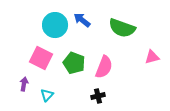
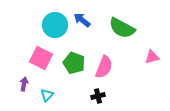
green semicircle: rotated 8 degrees clockwise
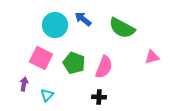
blue arrow: moved 1 px right, 1 px up
black cross: moved 1 px right, 1 px down; rotated 16 degrees clockwise
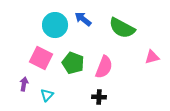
green pentagon: moved 1 px left
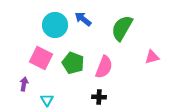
green semicircle: rotated 92 degrees clockwise
cyan triangle: moved 5 px down; rotated 16 degrees counterclockwise
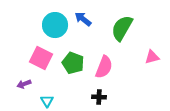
purple arrow: rotated 120 degrees counterclockwise
cyan triangle: moved 1 px down
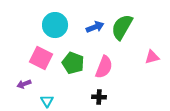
blue arrow: moved 12 px right, 8 px down; rotated 120 degrees clockwise
green semicircle: moved 1 px up
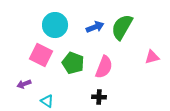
pink square: moved 3 px up
cyan triangle: rotated 24 degrees counterclockwise
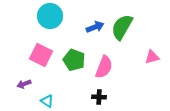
cyan circle: moved 5 px left, 9 px up
green pentagon: moved 1 px right, 3 px up
